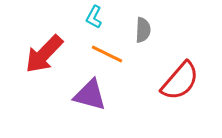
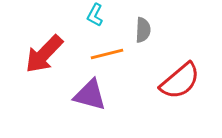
cyan L-shape: moved 1 px right, 2 px up
orange line: rotated 40 degrees counterclockwise
red semicircle: rotated 9 degrees clockwise
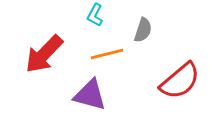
gray semicircle: rotated 15 degrees clockwise
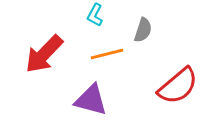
red semicircle: moved 2 px left, 5 px down
purple triangle: moved 1 px right, 5 px down
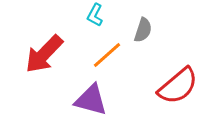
orange line: moved 1 px down; rotated 28 degrees counterclockwise
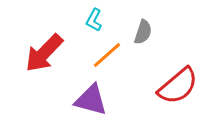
cyan L-shape: moved 1 px left, 5 px down
gray semicircle: moved 2 px down
red arrow: moved 1 px up
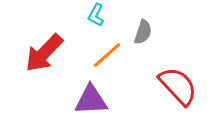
cyan L-shape: moved 2 px right, 5 px up
red semicircle: rotated 93 degrees counterclockwise
purple triangle: rotated 18 degrees counterclockwise
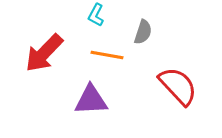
orange line: rotated 52 degrees clockwise
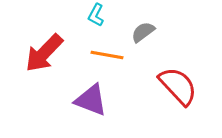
gray semicircle: rotated 145 degrees counterclockwise
purple triangle: rotated 24 degrees clockwise
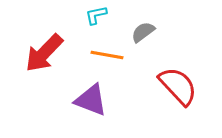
cyan L-shape: rotated 50 degrees clockwise
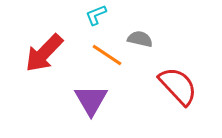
cyan L-shape: rotated 10 degrees counterclockwise
gray semicircle: moved 3 px left, 7 px down; rotated 50 degrees clockwise
orange line: rotated 24 degrees clockwise
purple triangle: rotated 39 degrees clockwise
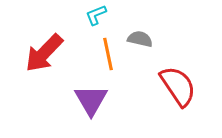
orange line: moved 1 px right, 1 px up; rotated 44 degrees clockwise
red semicircle: rotated 9 degrees clockwise
